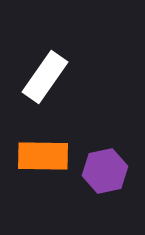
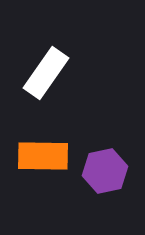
white rectangle: moved 1 px right, 4 px up
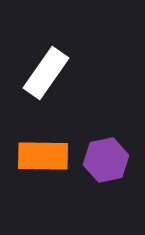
purple hexagon: moved 1 px right, 11 px up
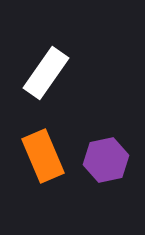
orange rectangle: rotated 66 degrees clockwise
